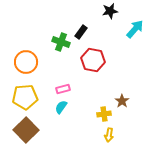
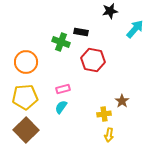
black rectangle: rotated 64 degrees clockwise
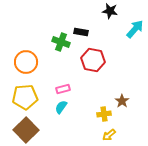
black star: rotated 21 degrees clockwise
yellow arrow: rotated 40 degrees clockwise
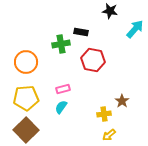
green cross: moved 2 px down; rotated 30 degrees counterclockwise
yellow pentagon: moved 1 px right, 1 px down
